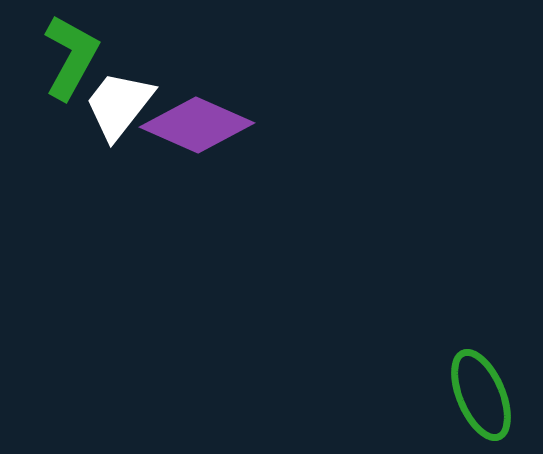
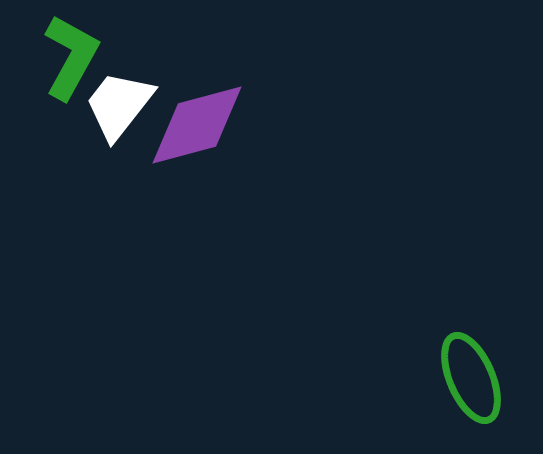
purple diamond: rotated 39 degrees counterclockwise
green ellipse: moved 10 px left, 17 px up
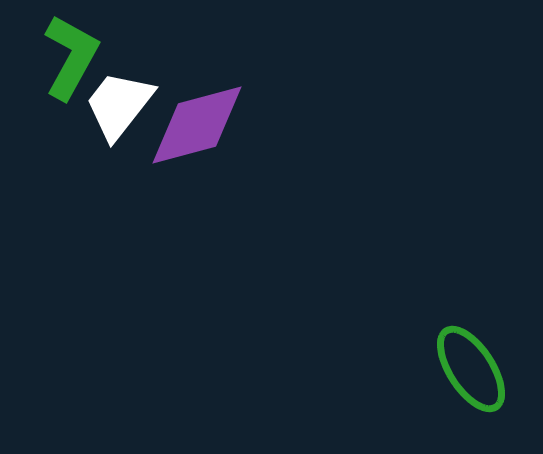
green ellipse: moved 9 px up; rotated 10 degrees counterclockwise
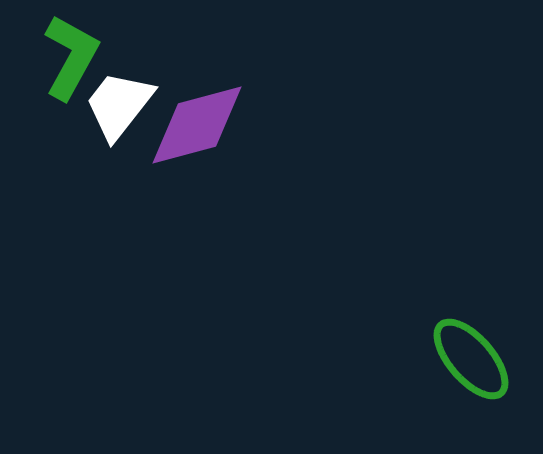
green ellipse: moved 10 px up; rotated 8 degrees counterclockwise
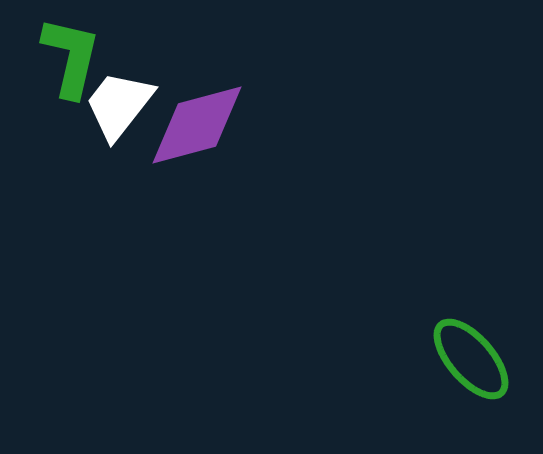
green L-shape: rotated 16 degrees counterclockwise
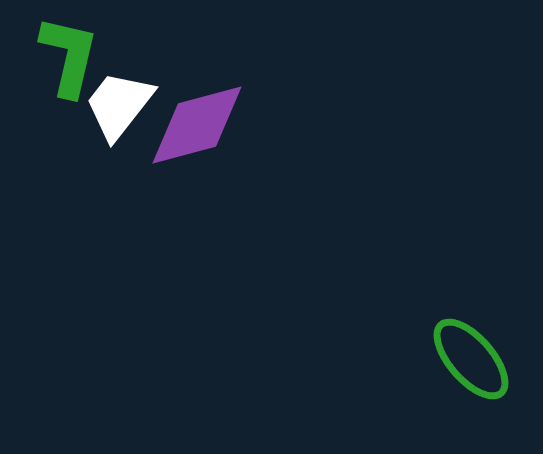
green L-shape: moved 2 px left, 1 px up
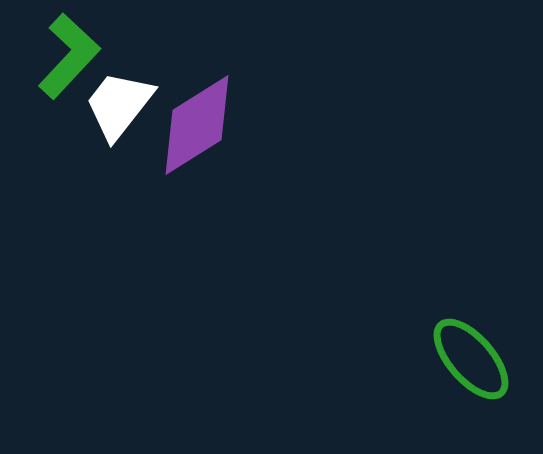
green L-shape: rotated 30 degrees clockwise
purple diamond: rotated 17 degrees counterclockwise
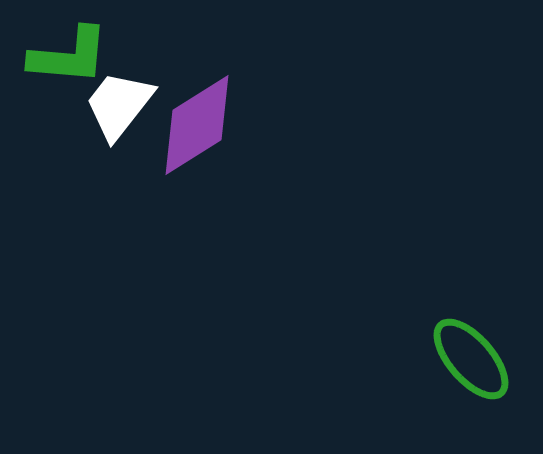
green L-shape: rotated 52 degrees clockwise
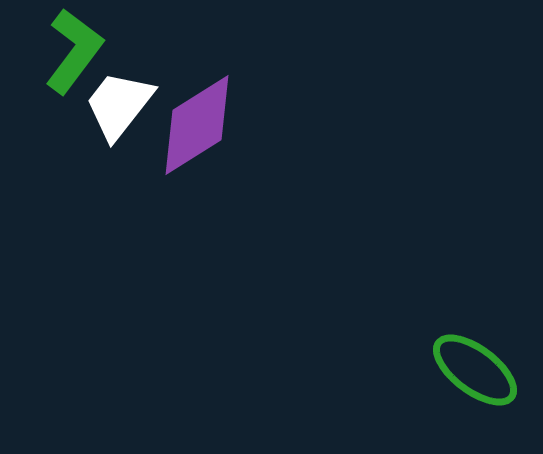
green L-shape: moved 5 px right, 5 px up; rotated 58 degrees counterclockwise
green ellipse: moved 4 px right, 11 px down; rotated 12 degrees counterclockwise
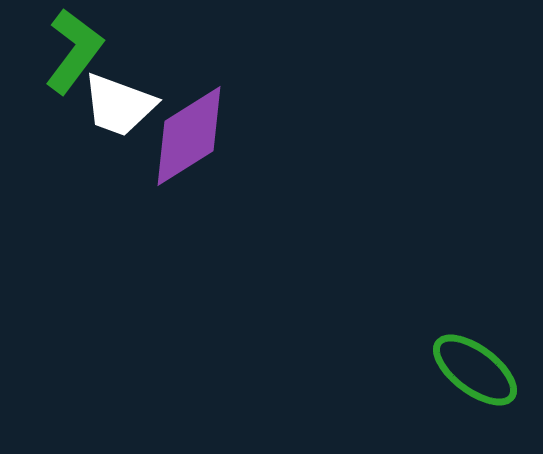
white trapezoid: rotated 108 degrees counterclockwise
purple diamond: moved 8 px left, 11 px down
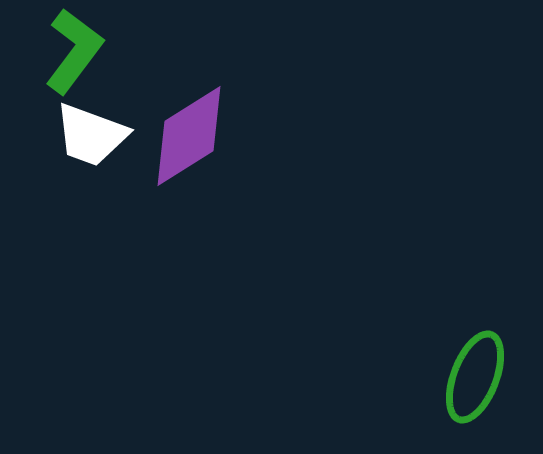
white trapezoid: moved 28 px left, 30 px down
green ellipse: moved 7 px down; rotated 74 degrees clockwise
